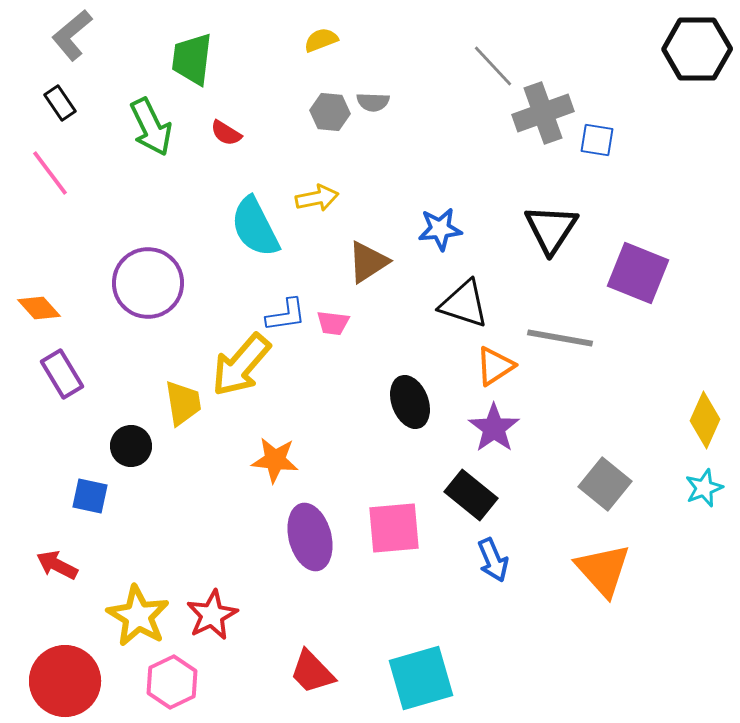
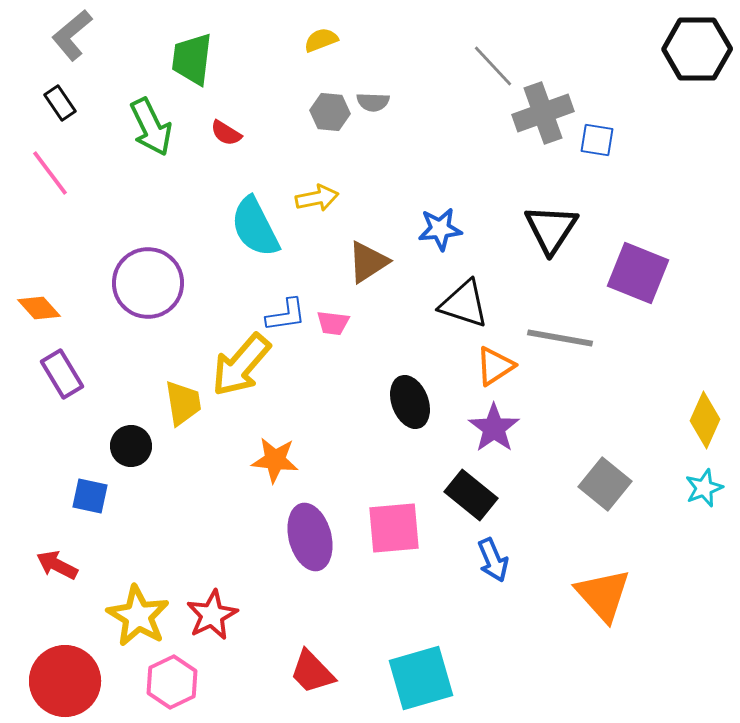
orange triangle at (603, 570): moved 25 px down
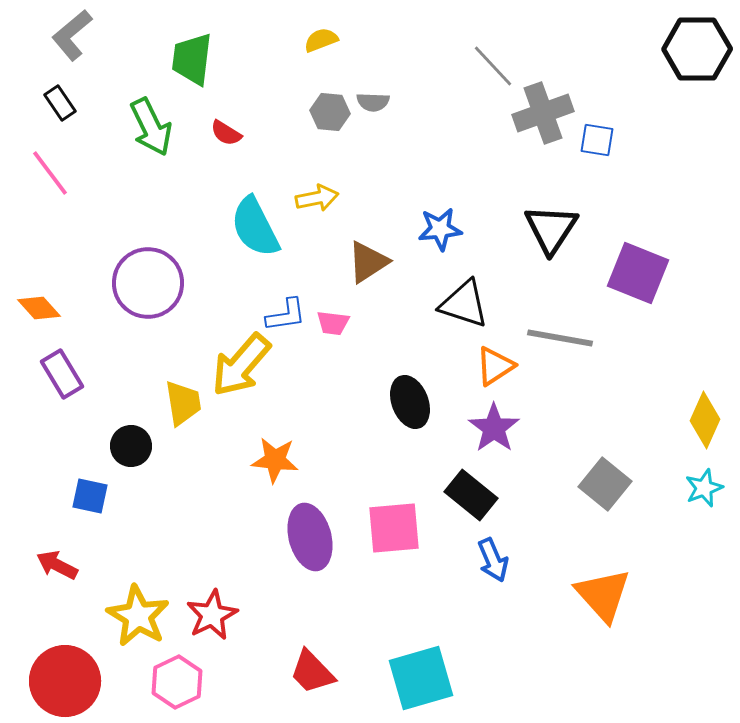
pink hexagon at (172, 682): moved 5 px right
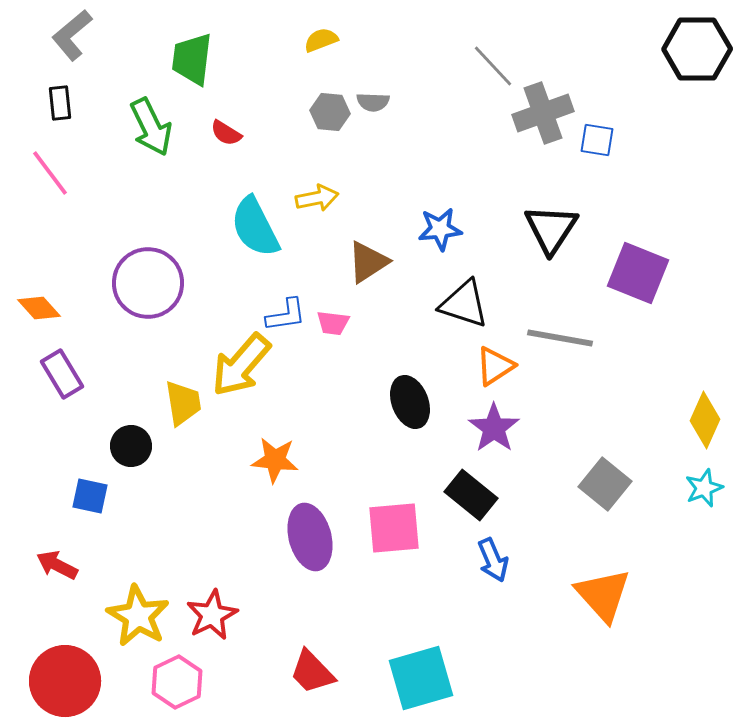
black rectangle at (60, 103): rotated 28 degrees clockwise
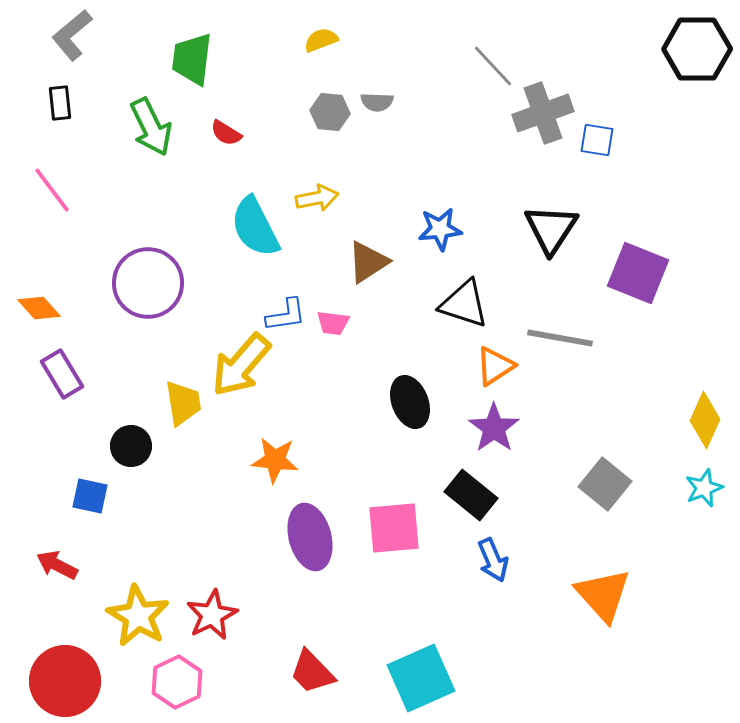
gray semicircle at (373, 102): moved 4 px right
pink line at (50, 173): moved 2 px right, 17 px down
cyan square at (421, 678): rotated 8 degrees counterclockwise
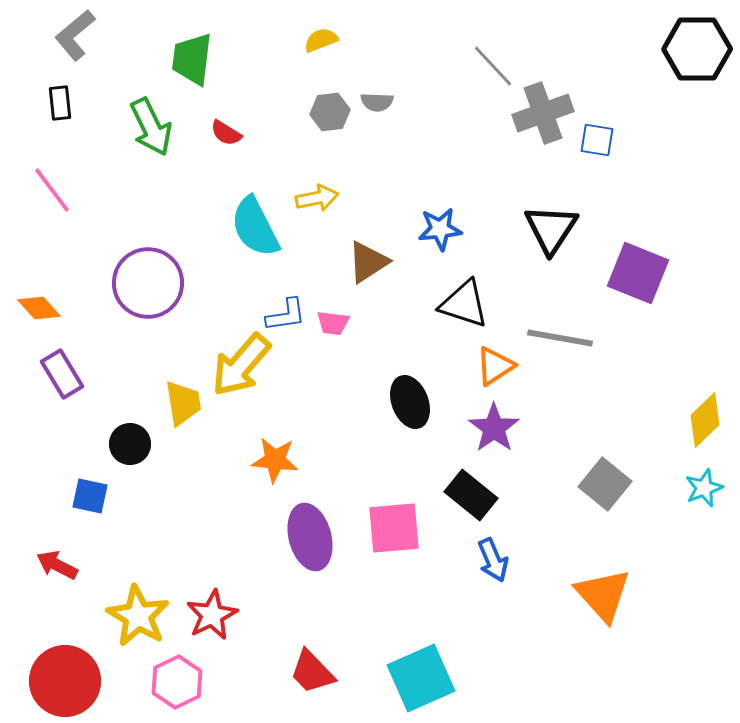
gray L-shape at (72, 35): moved 3 px right
gray hexagon at (330, 112): rotated 12 degrees counterclockwise
yellow diamond at (705, 420): rotated 22 degrees clockwise
black circle at (131, 446): moved 1 px left, 2 px up
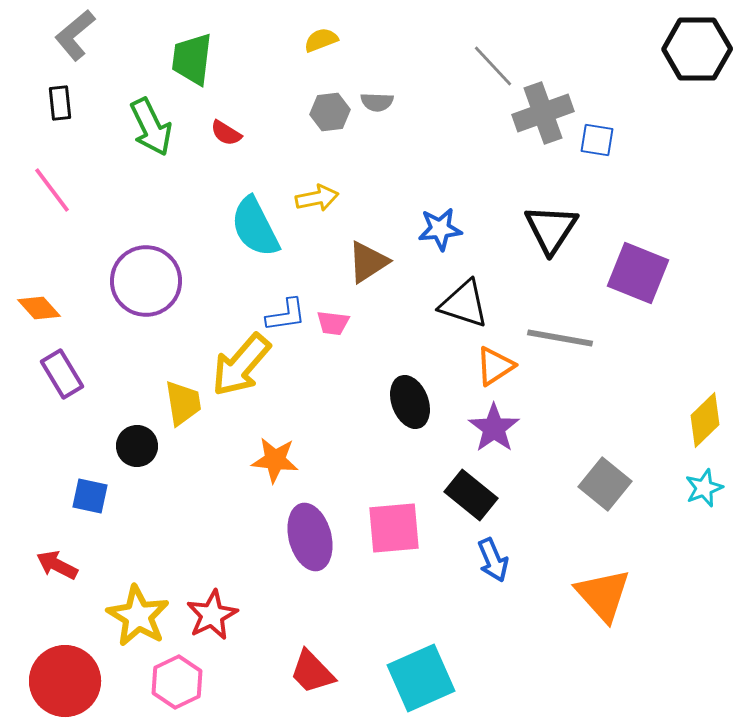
purple circle at (148, 283): moved 2 px left, 2 px up
black circle at (130, 444): moved 7 px right, 2 px down
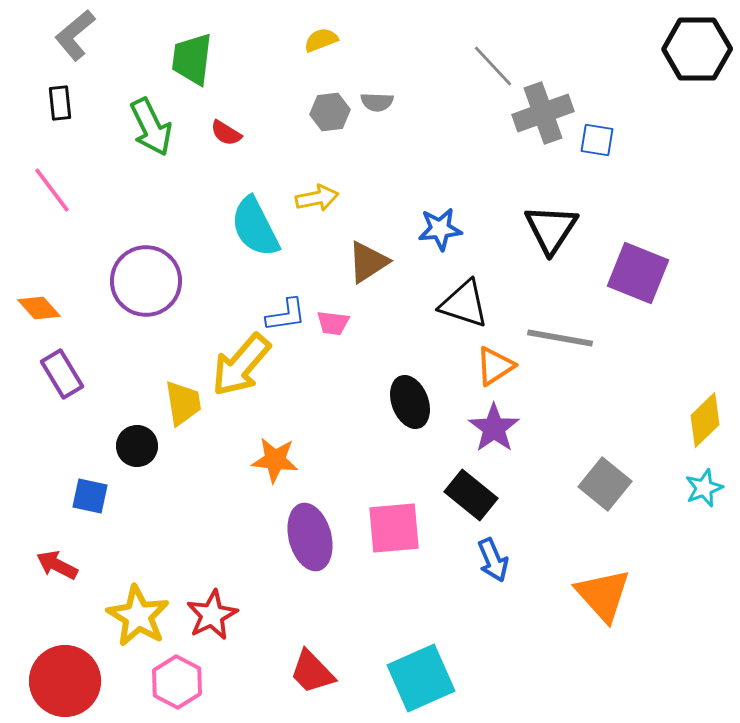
pink hexagon at (177, 682): rotated 6 degrees counterclockwise
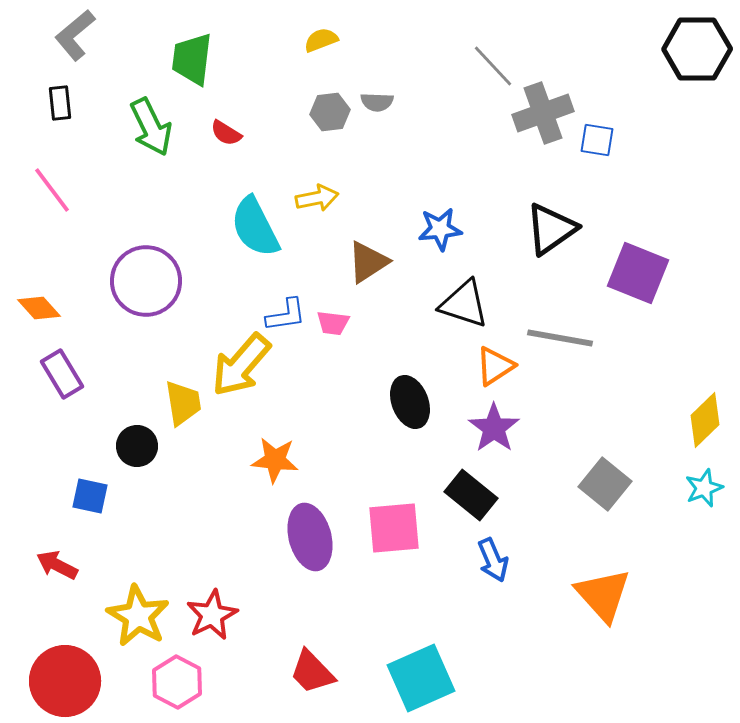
black triangle at (551, 229): rotated 22 degrees clockwise
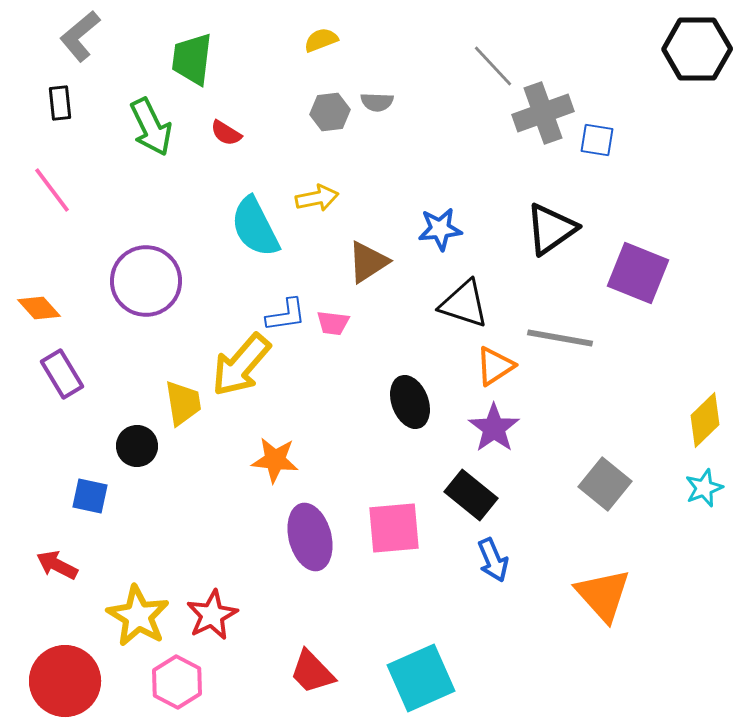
gray L-shape at (75, 35): moved 5 px right, 1 px down
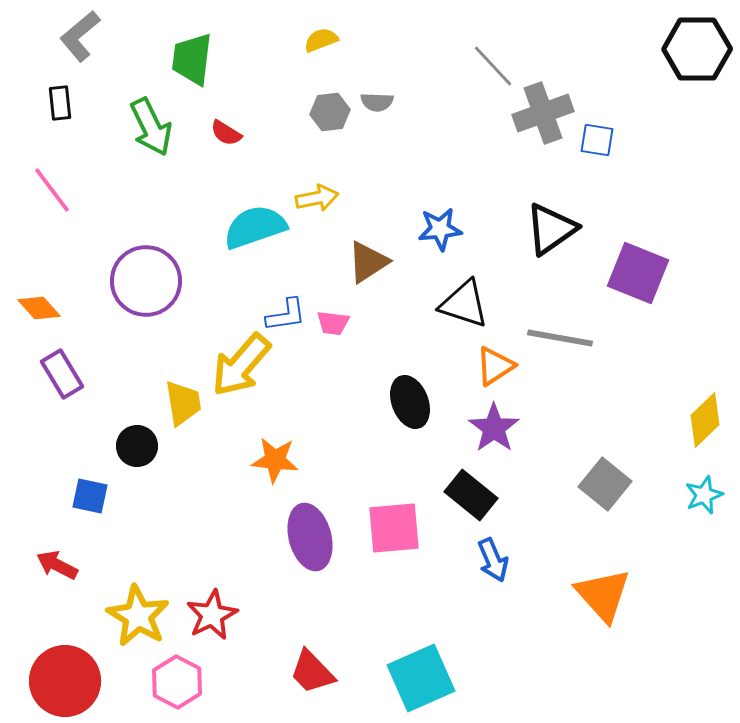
cyan semicircle at (255, 227): rotated 98 degrees clockwise
cyan star at (704, 488): moved 7 px down
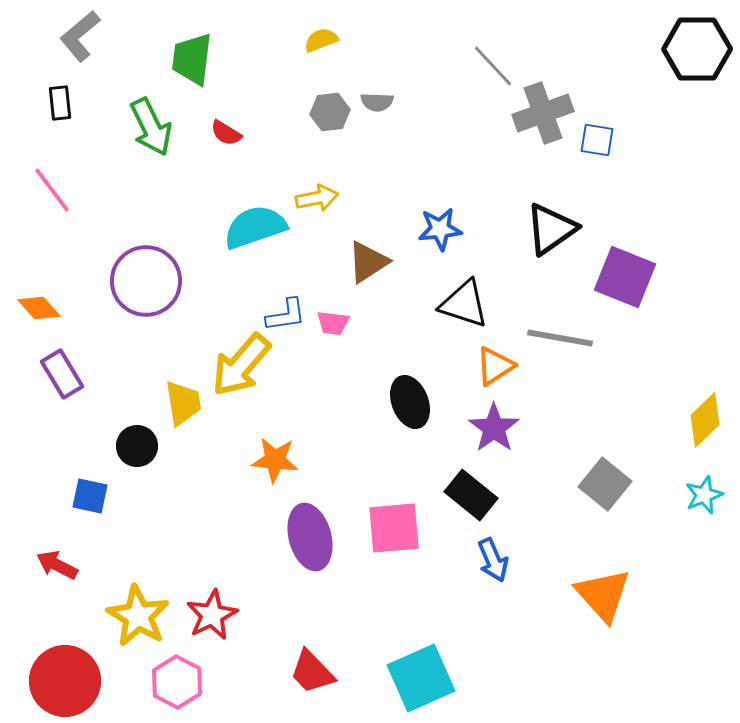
purple square at (638, 273): moved 13 px left, 4 px down
